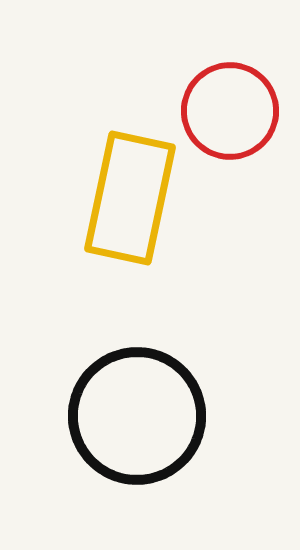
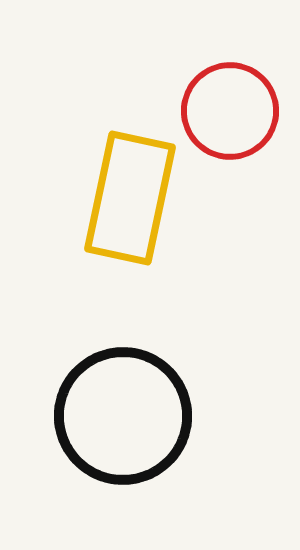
black circle: moved 14 px left
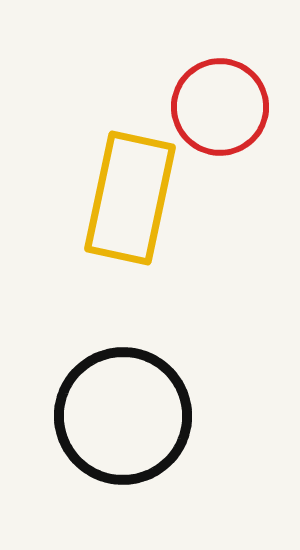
red circle: moved 10 px left, 4 px up
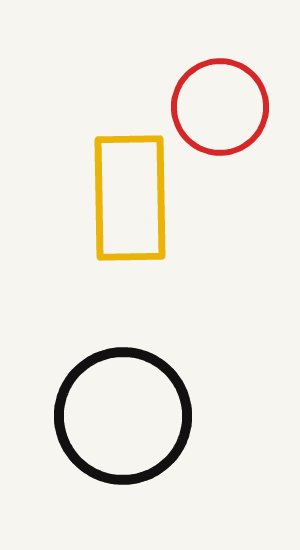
yellow rectangle: rotated 13 degrees counterclockwise
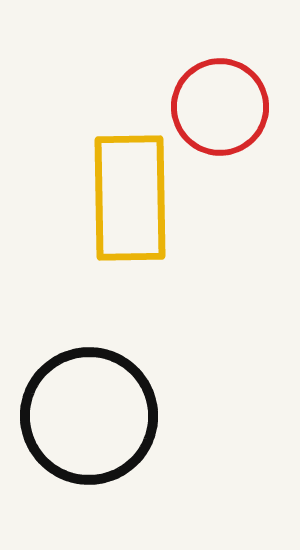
black circle: moved 34 px left
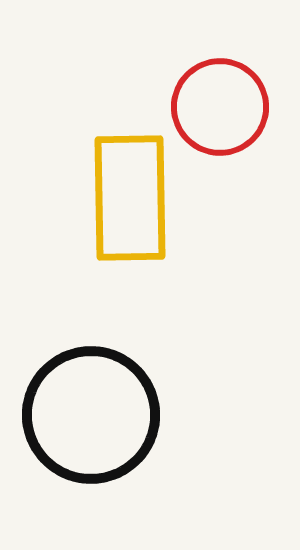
black circle: moved 2 px right, 1 px up
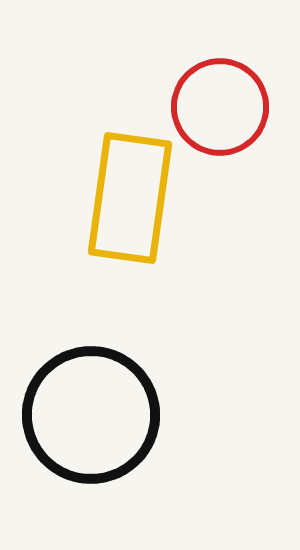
yellow rectangle: rotated 9 degrees clockwise
